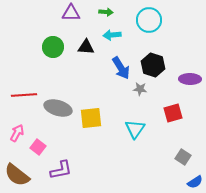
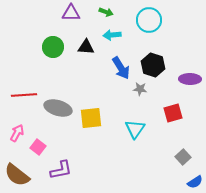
green arrow: rotated 16 degrees clockwise
gray square: rotated 14 degrees clockwise
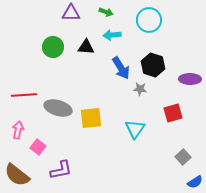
pink arrow: moved 1 px right, 3 px up; rotated 18 degrees counterclockwise
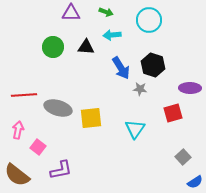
purple ellipse: moved 9 px down
